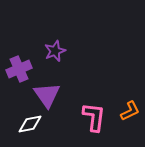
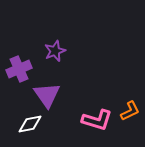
pink L-shape: moved 3 px right, 3 px down; rotated 100 degrees clockwise
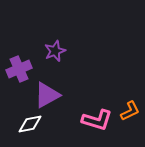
purple triangle: rotated 36 degrees clockwise
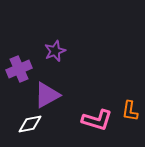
orange L-shape: rotated 125 degrees clockwise
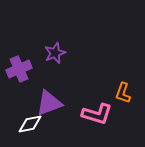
purple star: moved 2 px down
purple triangle: moved 2 px right, 8 px down; rotated 8 degrees clockwise
orange L-shape: moved 7 px left, 18 px up; rotated 10 degrees clockwise
pink L-shape: moved 6 px up
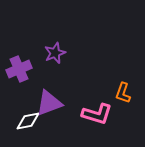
white diamond: moved 2 px left, 3 px up
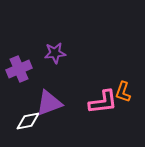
purple star: rotated 15 degrees clockwise
orange L-shape: moved 1 px up
pink L-shape: moved 6 px right, 12 px up; rotated 24 degrees counterclockwise
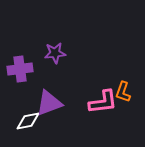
purple cross: moved 1 px right; rotated 15 degrees clockwise
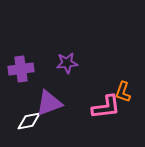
purple star: moved 12 px right, 10 px down
purple cross: moved 1 px right
pink L-shape: moved 3 px right, 5 px down
white diamond: moved 1 px right
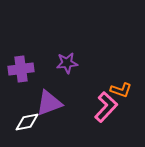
orange L-shape: moved 2 px left, 2 px up; rotated 90 degrees counterclockwise
pink L-shape: rotated 40 degrees counterclockwise
white diamond: moved 2 px left, 1 px down
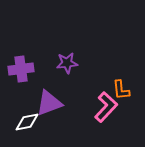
orange L-shape: rotated 65 degrees clockwise
